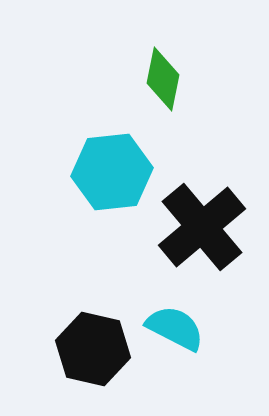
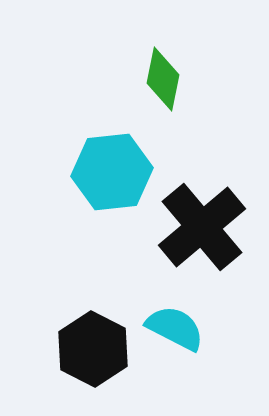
black hexagon: rotated 14 degrees clockwise
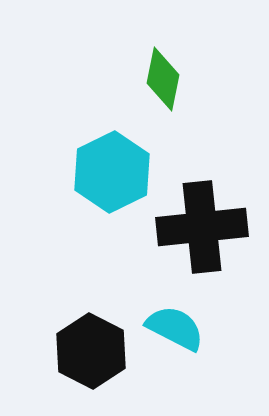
cyan hexagon: rotated 20 degrees counterclockwise
black cross: rotated 34 degrees clockwise
black hexagon: moved 2 px left, 2 px down
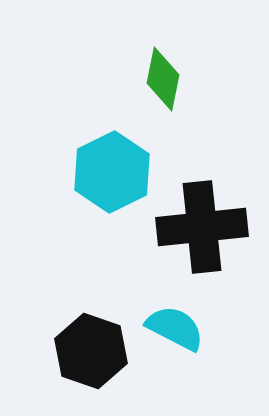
black hexagon: rotated 8 degrees counterclockwise
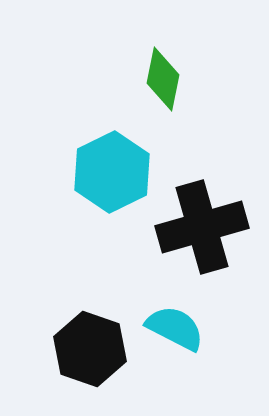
black cross: rotated 10 degrees counterclockwise
black hexagon: moved 1 px left, 2 px up
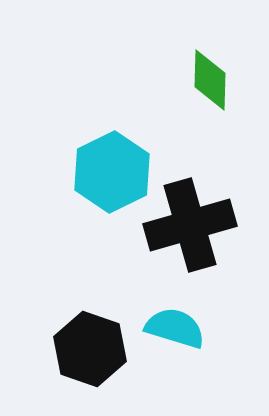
green diamond: moved 47 px right, 1 px down; rotated 10 degrees counterclockwise
black cross: moved 12 px left, 2 px up
cyan semicircle: rotated 10 degrees counterclockwise
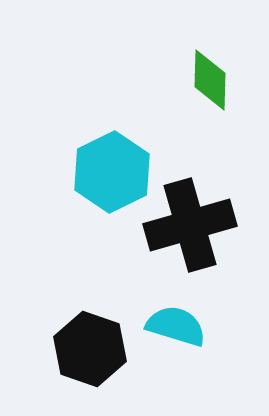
cyan semicircle: moved 1 px right, 2 px up
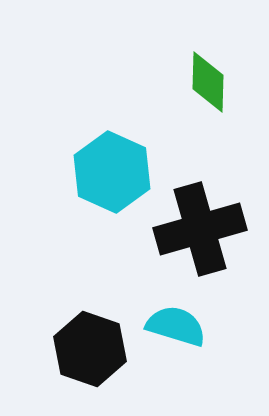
green diamond: moved 2 px left, 2 px down
cyan hexagon: rotated 10 degrees counterclockwise
black cross: moved 10 px right, 4 px down
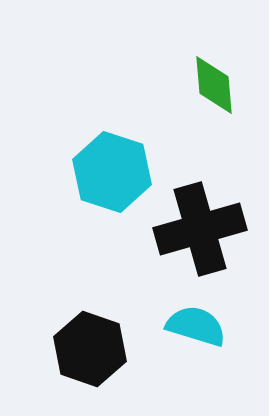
green diamond: moved 6 px right, 3 px down; rotated 6 degrees counterclockwise
cyan hexagon: rotated 6 degrees counterclockwise
cyan semicircle: moved 20 px right
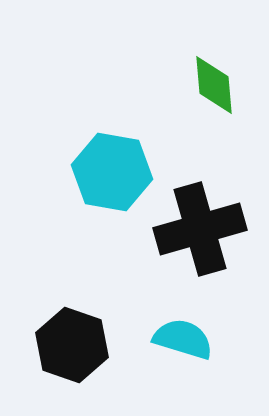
cyan hexagon: rotated 8 degrees counterclockwise
cyan semicircle: moved 13 px left, 13 px down
black hexagon: moved 18 px left, 4 px up
